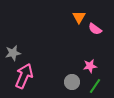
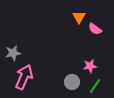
pink arrow: moved 1 px down
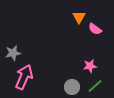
gray circle: moved 5 px down
green line: rotated 14 degrees clockwise
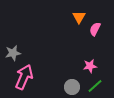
pink semicircle: rotated 80 degrees clockwise
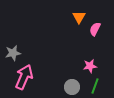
green line: rotated 28 degrees counterclockwise
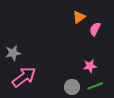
orange triangle: rotated 24 degrees clockwise
pink arrow: rotated 30 degrees clockwise
green line: rotated 49 degrees clockwise
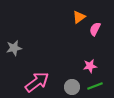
gray star: moved 1 px right, 5 px up
pink arrow: moved 13 px right, 5 px down
